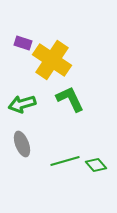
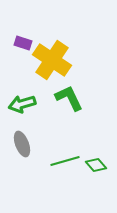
green L-shape: moved 1 px left, 1 px up
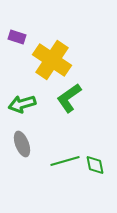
purple rectangle: moved 6 px left, 6 px up
green L-shape: rotated 100 degrees counterclockwise
green diamond: moved 1 px left; rotated 30 degrees clockwise
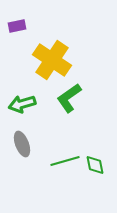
purple rectangle: moved 11 px up; rotated 30 degrees counterclockwise
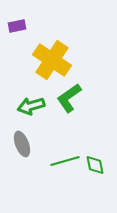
green arrow: moved 9 px right, 2 px down
